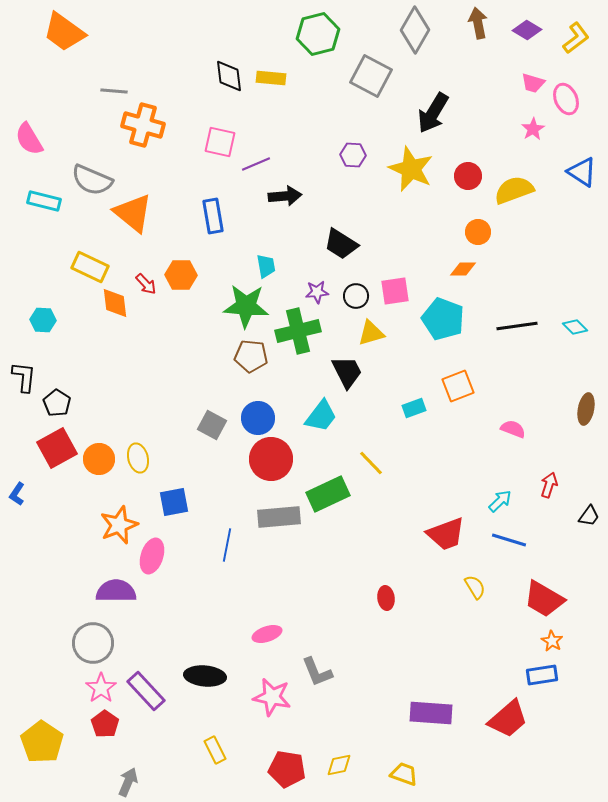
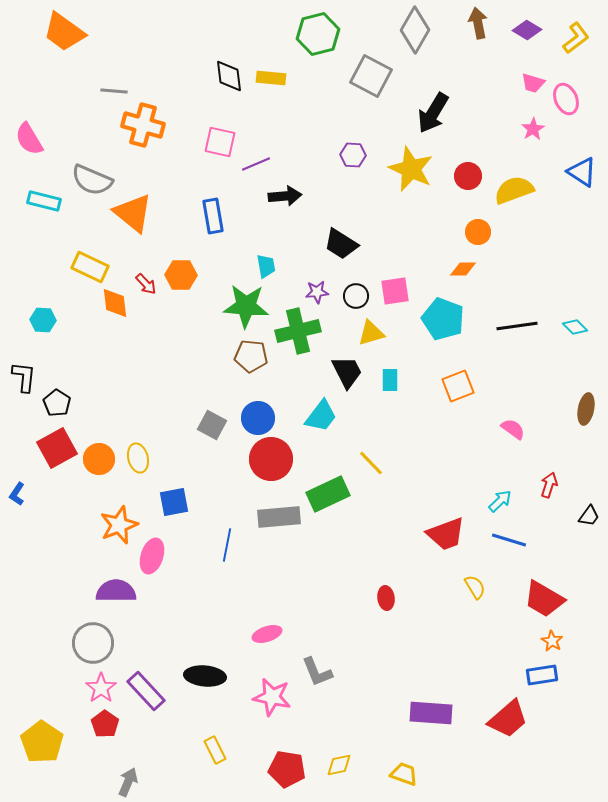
cyan rectangle at (414, 408): moved 24 px left, 28 px up; rotated 70 degrees counterclockwise
pink semicircle at (513, 429): rotated 15 degrees clockwise
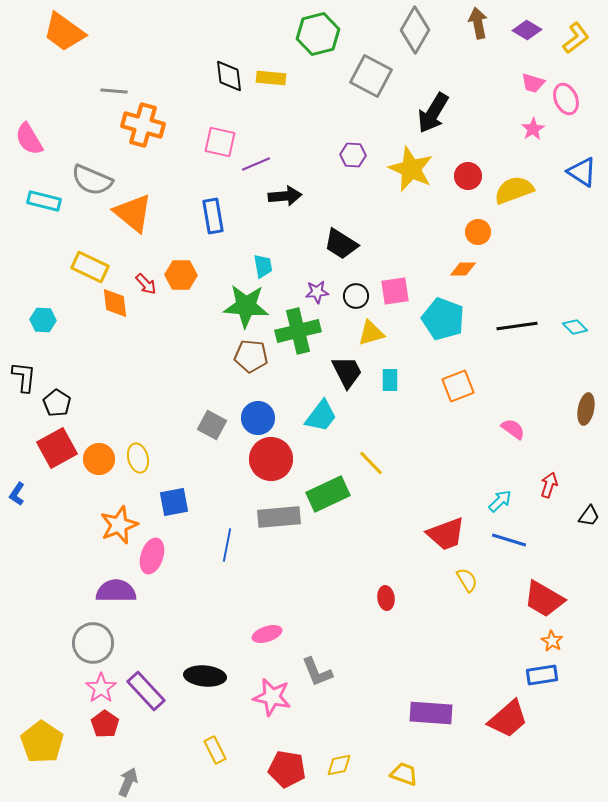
cyan trapezoid at (266, 266): moved 3 px left
yellow semicircle at (475, 587): moved 8 px left, 7 px up
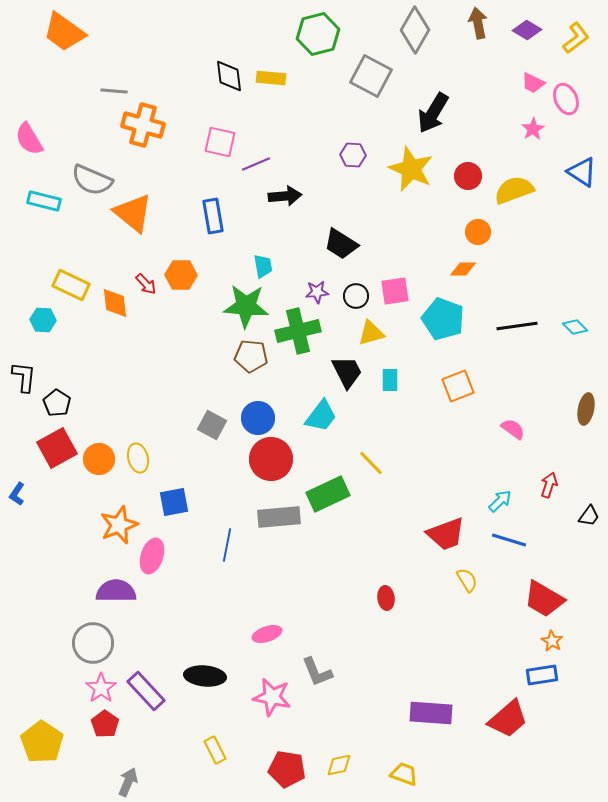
pink trapezoid at (533, 83): rotated 10 degrees clockwise
yellow rectangle at (90, 267): moved 19 px left, 18 px down
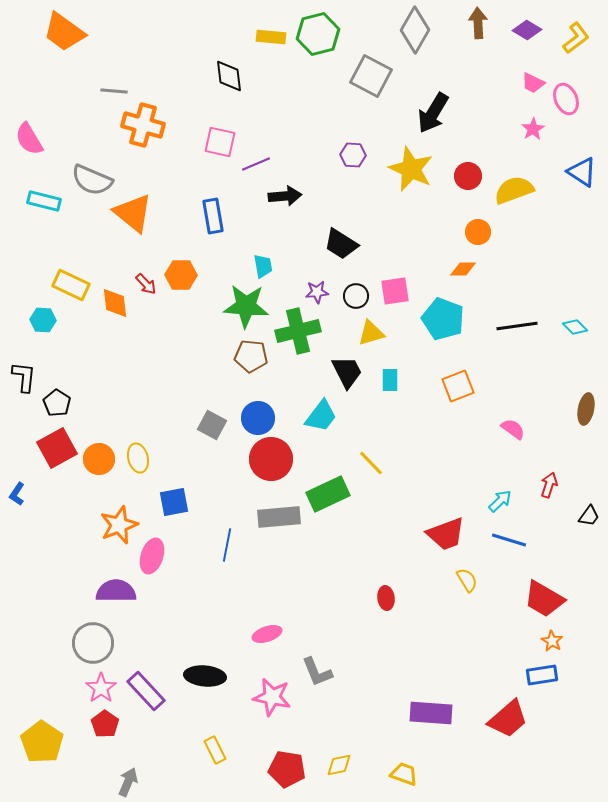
brown arrow at (478, 23): rotated 8 degrees clockwise
yellow rectangle at (271, 78): moved 41 px up
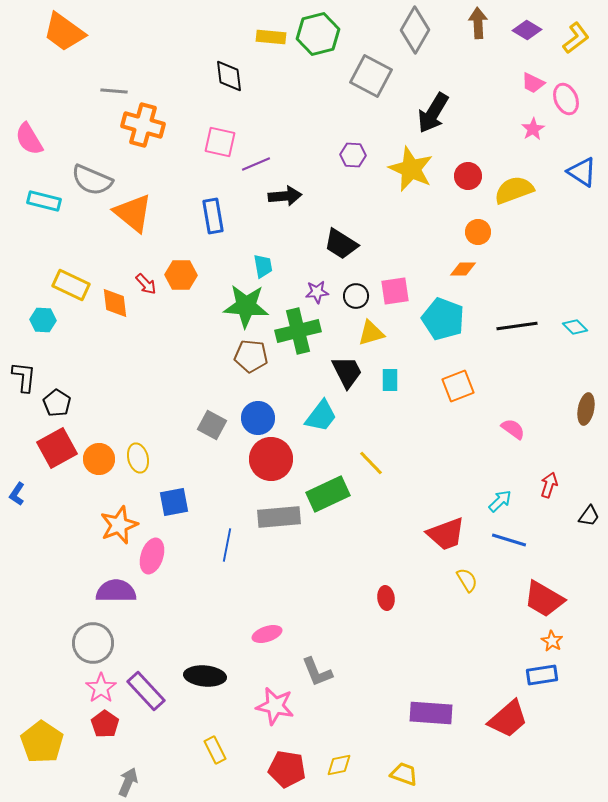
pink star at (272, 697): moved 3 px right, 9 px down
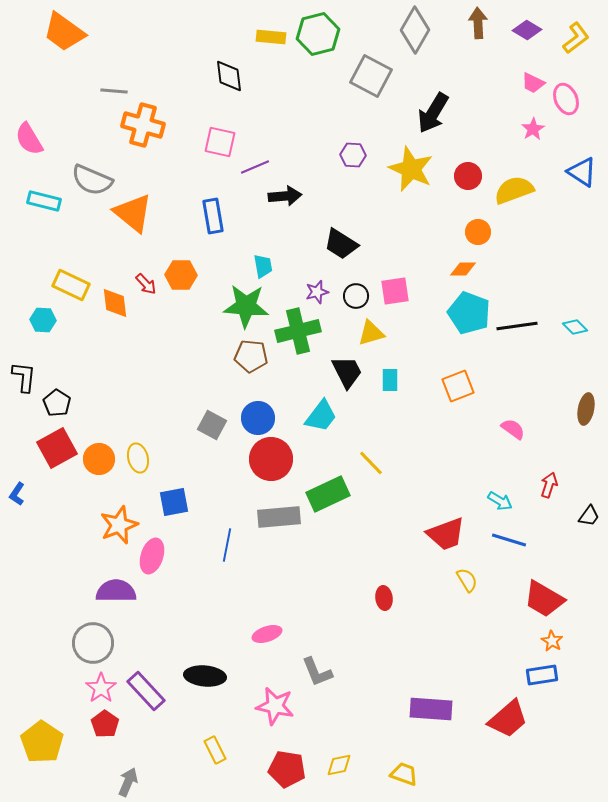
purple line at (256, 164): moved 1 px left, 3 px down
purple star at (317, 292): rotated 10 degrees counterclockwise
cyan pentagon at (443, 319): moved 26 px right, 6 px up
cyan arrow at (500, 501): rotated 75 degrees clockwise
red ellipse at (386, 598): moved 2 px left
purple rectangle at (431, 713): moved 4 px up
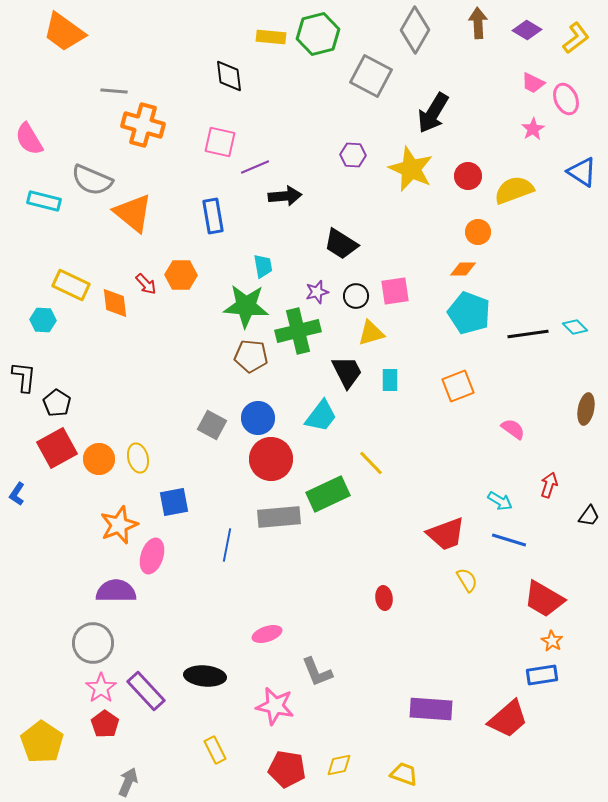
black line at (517, 326): moved 11 px right, 8 px down
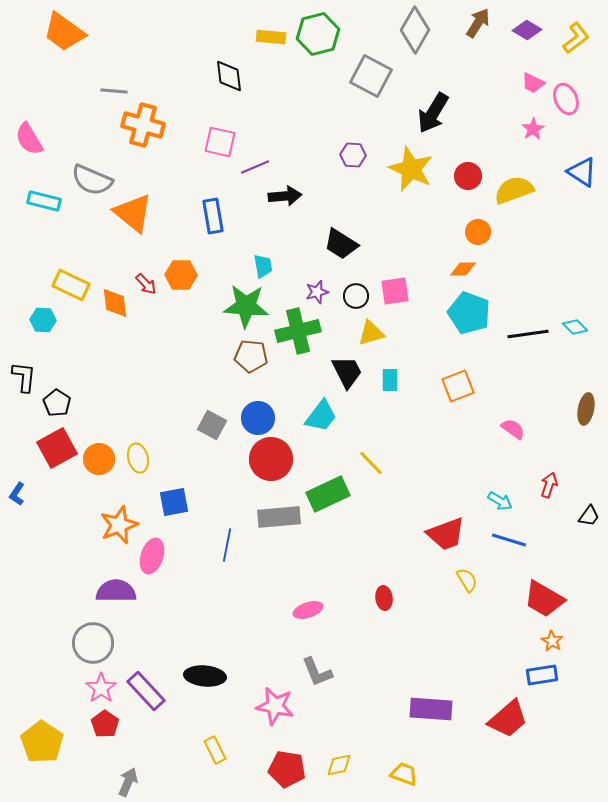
brown arrow at (478, 23): rotated 36 degrees clockwise
pink ellipse at (267, 634): moved 41 px right, 24 px up
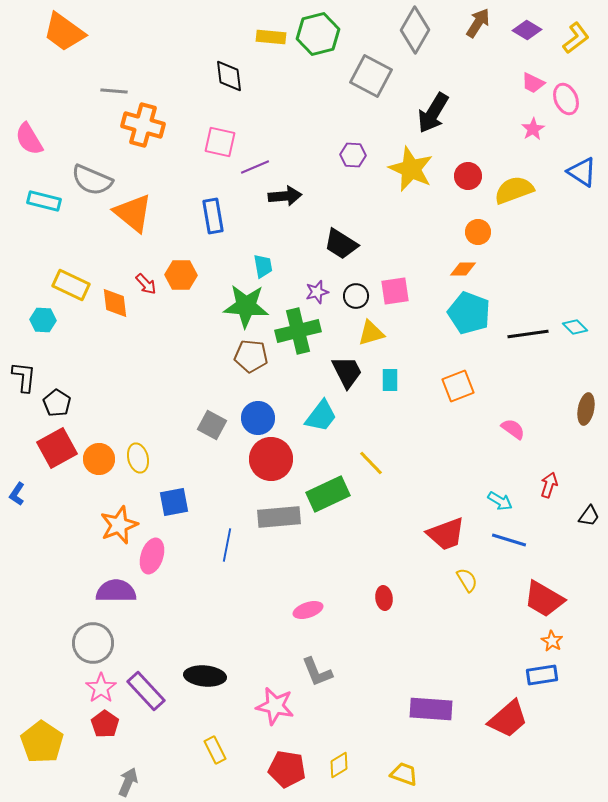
yellow diamond at (339, 765): rotated 20 degrees counterclockwise
